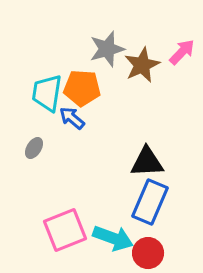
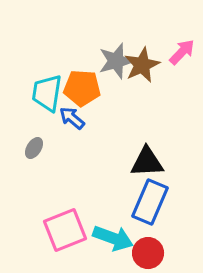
gray star: moved 9 px right, 12 px down
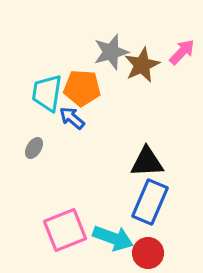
gray star: moved 5 px left, 9 px up
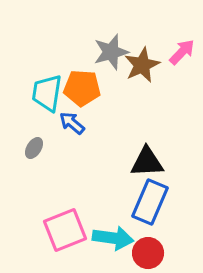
blue arrow: moved 5 px down
cyan arrow: rotated 12 degrees counterclockwise
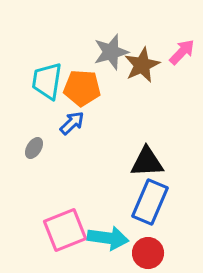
cyan trapezoid: moved 12 px up
blue arrow: rotated 96 degrees clockwise
cyan arrow: moved 5 px left
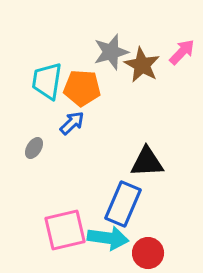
brown star: rotated 18 degrees counterclockwise
blue rectangle: moved 27 px left, 2 px down
pink square: rotated 9 degrees clockwise
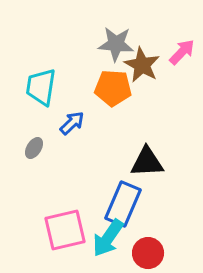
gray star: moved 5 px right, 8 px up; rotated 21 degrees clockwise
cyan trapezoid: moved 6 px left, 6 px down
orange pentagon: moved 31 px right
cyan arrow: rotated 117 degrees clockwise
